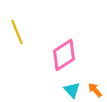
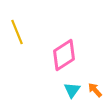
cyan triangle: rotated 18 degrees clockwise
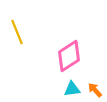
pink diamond: moved 5 px right, 1 px down
cyan triangle: moved 1 px up; rotated 48 degrees clockwise
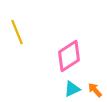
cyan triangle: rotated 18 degrees counterclockwise
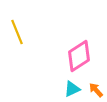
pink diamond: moved 10 px right
orange arrow: moved 1 px right
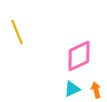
pink diamond: rotated 8 degrees clockwise
orange arrow: rotated 28 degrees clockwise
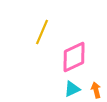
yellow line: moved 25 px right; rotated 45 degrees clockwise
pink diamond: moved 5 px left, 1 px down
